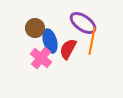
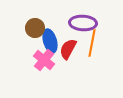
purple ellipse: rotated 32 degrees counterclockwise
orange line: moved 2 px down
pink cross: moved 3 px right, 2 px down
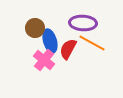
orange line: rotated 72 degrees counterclockwise
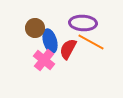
orange line: moved 1 px left, 1 px up
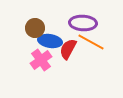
blue ellipse: rotated 65 degrees counterclockwise
pink cross: moved 3 px left; rotated 15 degrees clockwise
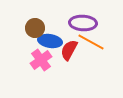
red semicircle: moved 1 px right, 1 px down
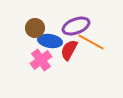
purple ellipse: moved 7 px left, 3 px down; rotated 24 degrees counterclockwise
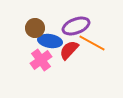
orange line: moved 1 px right, 1 px down
red semicircle: rotated 15 degrees clockwise
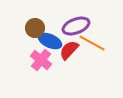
blue ellipse: rotated 15 degrees clockwise
pink cross: rotated 15 degrees counterclockwise
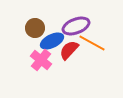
blue ellipse: moved 2 px right; rotated 50 degrees counterclockwise
